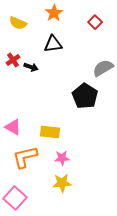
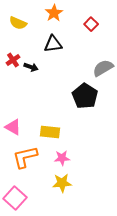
red square: moved 4 px left, 2 px down
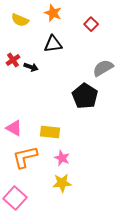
orange star: moved 1 px left; rotated 18 degrees counterclockwise
yellow semicircle: moved 2 px right, 3 px up
pink triangle: moved 1 px right, 1 px down
pink star: rotated 28 degrees clockwise
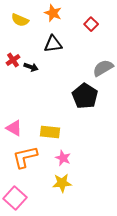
pink star: moved 1 px right
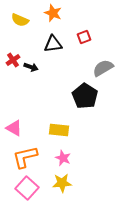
red square: moved 7 px left, 13 px down; rotated 24 degrees clockwise
yellow rectangle: moved 9 px right, 2 px up
pink square: moved 12 px right, 10 px up
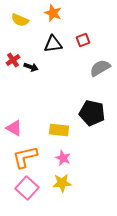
red square: moved 1 px left, 3 px down
gray semicircle: moved 3 px left
black pentagon: moved 7 px right, 17 px down; rotated 20 degrees counterclockwise
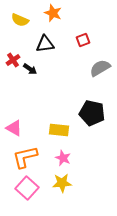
black triangle: moved 8 px left
black arrow: moved 1 px left, 2 px down; rotated 16 degrees clockwise
